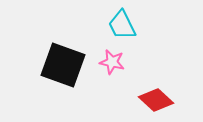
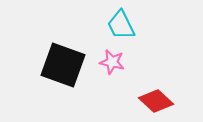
cyan trapezoid: moved 1 px left
red diamond: moved 1 px down
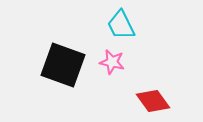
red diamond: moved 3 px left; rotated 12 degrees clockwise
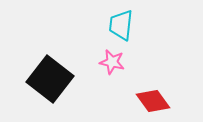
cyan trapezoid: rotated 32 degrees clockwise
black square: moved 13 px left, 14 px down; rotated 18 degrees clockwise
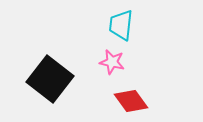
red diamond: moved 22 px left
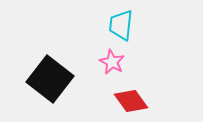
pink star: rotated 15 degrees clockwise
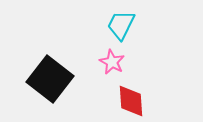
cyan trapezoid: rotated 20 degrees clockwise
red diamond: rotated 32 degrees clockwise
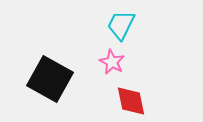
black square: rotated 9 degrees counterclockwise
red diamond: rotated 8 degrees counterclockwise
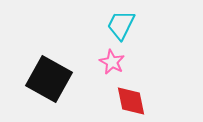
black square: moved 1 px left
